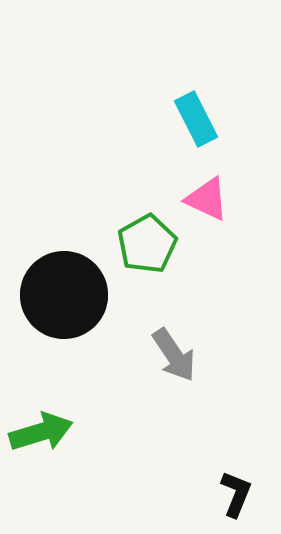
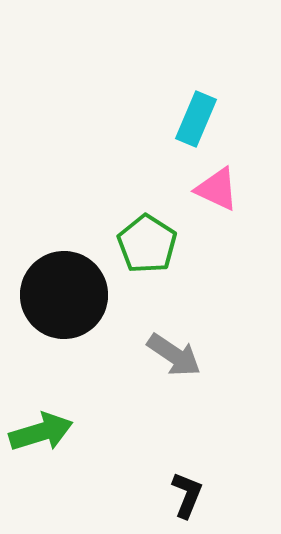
cyan rectangle: rotated 50 degrees clockwise
pink triangle: moved 10 px right, 10 px up
green pentagon: rotated 10 degrees counterclockwise
gray arrow: rotated 22 degrees counterclockwise
black L-shape: moved 49 px left, 1 px down
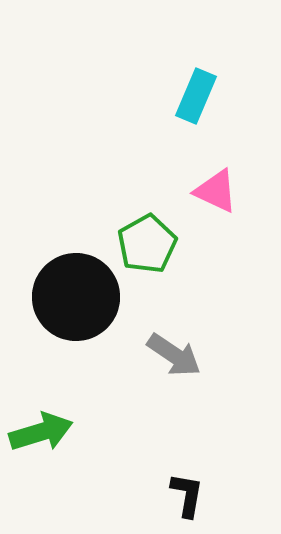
cyan rectangle: moved 23 px up
pink triangle: moved 1 px left, 2 px down
green pentagon: rotated 10 degrees clockwise
black circle: moved 12 px right, 2 px down
black L-shape: rotated 12 degrees counterclockwise
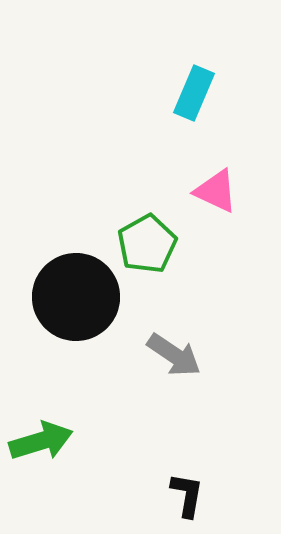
cyan rectangle: moved 2 px left, 3 px up
green arrow: moved 9 px down
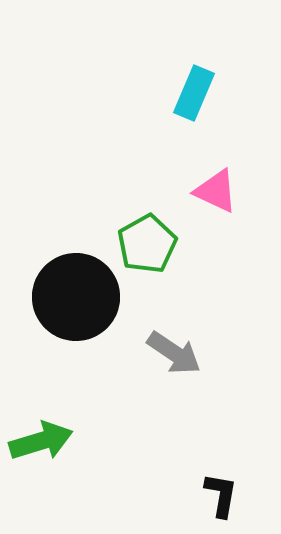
gray arrow: moved 2 px up
black L-shape: moved 34 px right
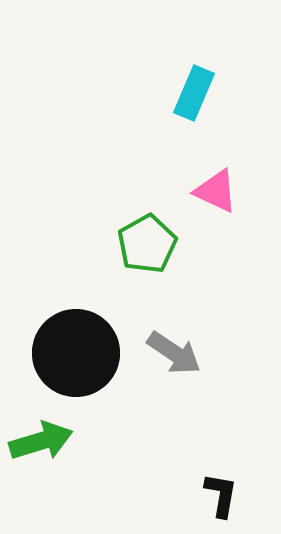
black circle: moved 56 px down
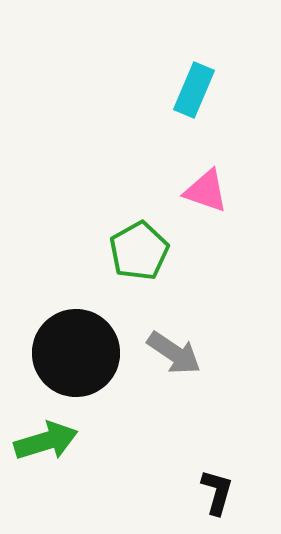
cyan rectangle: moved 3 px up
pink triangle: moved 10 px left; rotated 6 degrees counterclockwise
green pentagon: moved 8 px left, 7 px down
green arrow: moved 5 px right
black L-shape: moved 4 px left, 3 px up; rotated 6 degrees clockwise
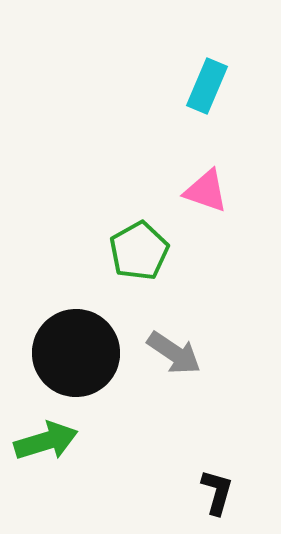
cyan rectangle: moved 13 px right, 4 px up
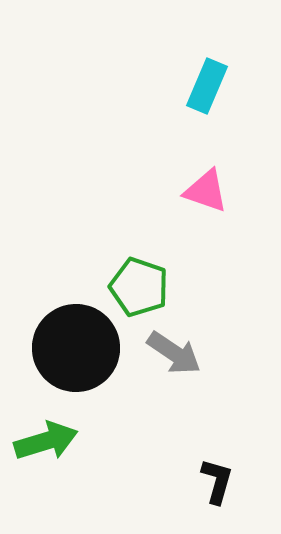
green pentagon: moved 36 px down; rotated 24 degrees counterclockwise
black circle: moved 5 px up
black L-shape: moved 11 px up
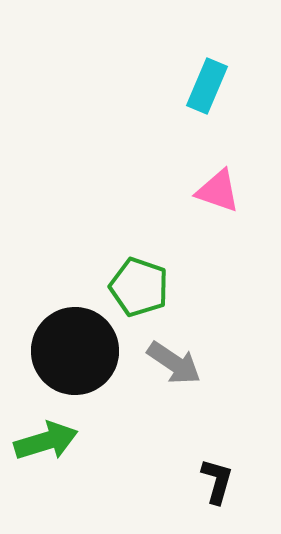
pink triangle: moved 12 px right
black circle: moved 1 px left, 3 px down
gray arrow: moved 10 px down
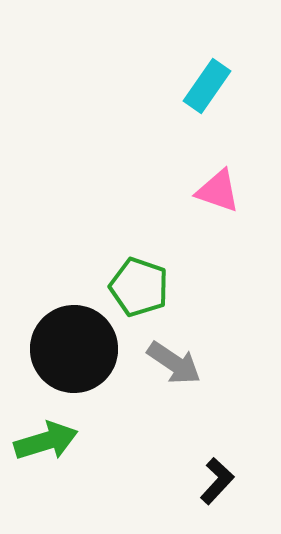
cyan rectangle: rotated 12 degrees clockwise
black circle: moved 1 px left, 2 px up
black L-shape: rotated 27 degrees clockwise
